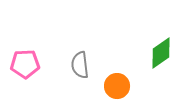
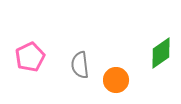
pink pentagon: moved 5 px right, 7 px up; rotated 24 degrees counterclockwise
orange circle: moved 1 px left, 6 px up
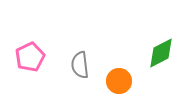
green diamond: rotated 8 degrees clockwise
orange circle: moved 3 px right, 1 px down
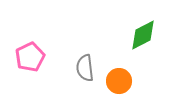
green diamond: moved 18 px left, 18 px up
gray semicircle: moved 5 px right, 3 px down
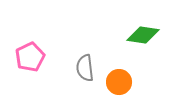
green diamond: rotated 36 degrees clockwise
orange circle: moved 1 px down
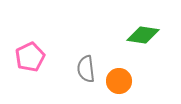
gray semicircle: moved 1 px right, 1 px down
orange circle: moved 1 px up
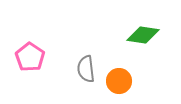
pink pentagon: rotated 12 degrees counterclockwise
